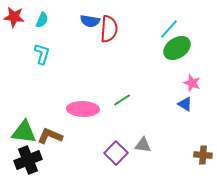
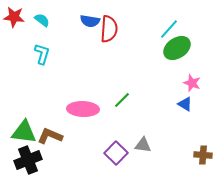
cyan semicircle: rotated 77 degrees counterclockwise
green line: rotated 12 degrees counterclockwise
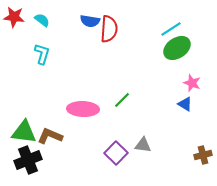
cyan line: moved 2 px right; rotated 15 degrees clockwise
brown cross: rotated 18 degrees counterclockwise
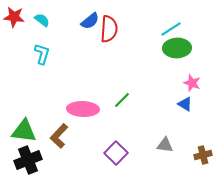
blue semicircle: rotated 48 degrees counterclockwise
green ellipse: rotated 32 degrees clockwise
green triangle: moved 1 px up
brown L-shape: moved 9 px right; rotated 70 degrees counterclockwise
gray triangle: moved 22 px right
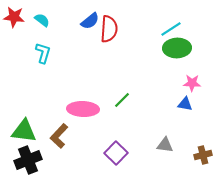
cyan L-shape: moved 1 px right, 1 px up
pink star: rotated 18 degrees counterclockwise
blue triangle: rotated 21 degrees counterclockwise
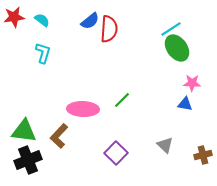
red star: rotated 15 degrees counterclockwise
green ellipse: rotated 56 degrees clockwise
gray triangle: rotated 36 degrees clockwise
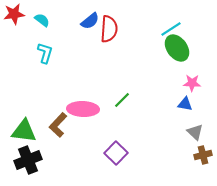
red star: moved 3 px up
cyan L-shape: moved 2 px right
brown L-shape: moved 1 px left, 11 px up
gray triangle: moved 30 px right, 13 px up
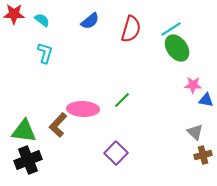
red star: rotated 10 degrees clockwise
red semicircle: moved 22 px right; rotated 12 degrees clockwise
pink star: moved 1 px right, 2 px down
blue triangle: moved 21 px right, 4 px up
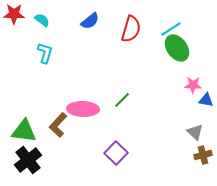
black cross: rotated 16 degrees counterclockwise
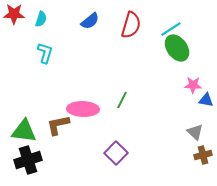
cyan semicircle: moved 1 px left, 1 px up; rotated 70 degrees clockwise
red semicircle: moved 4 px up
green line: rotated 18 degrees counterclockwise
brown L-shape: rotated 35 degrees clockwise
black cross: rotated 20 degrees clockwise
